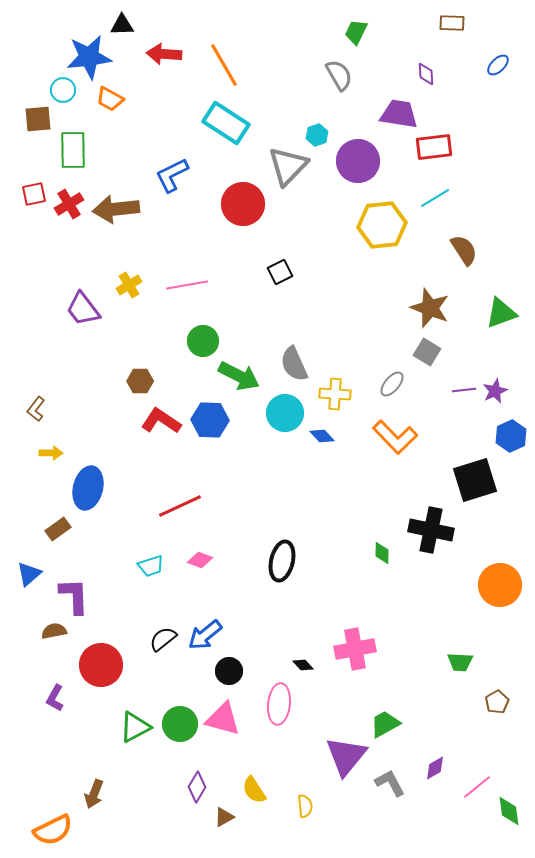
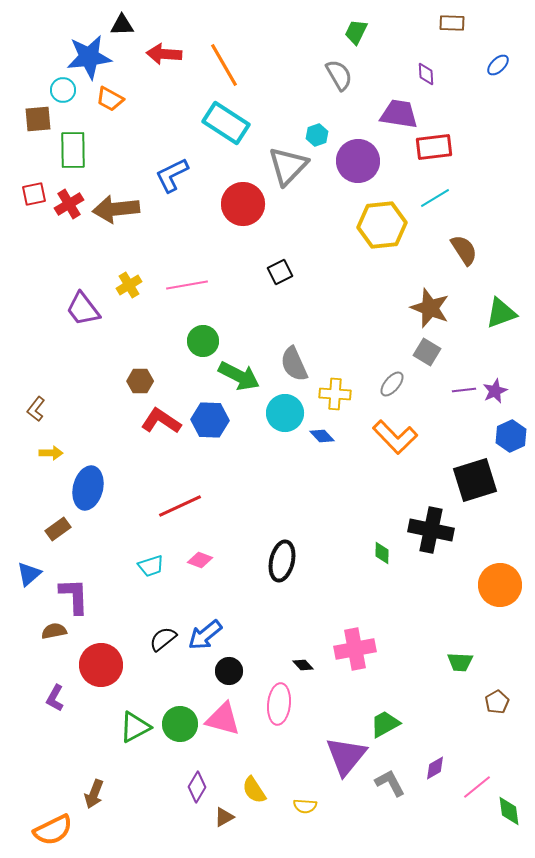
yellow semicircle at (305, 806): rotated 100 degrees clockwise
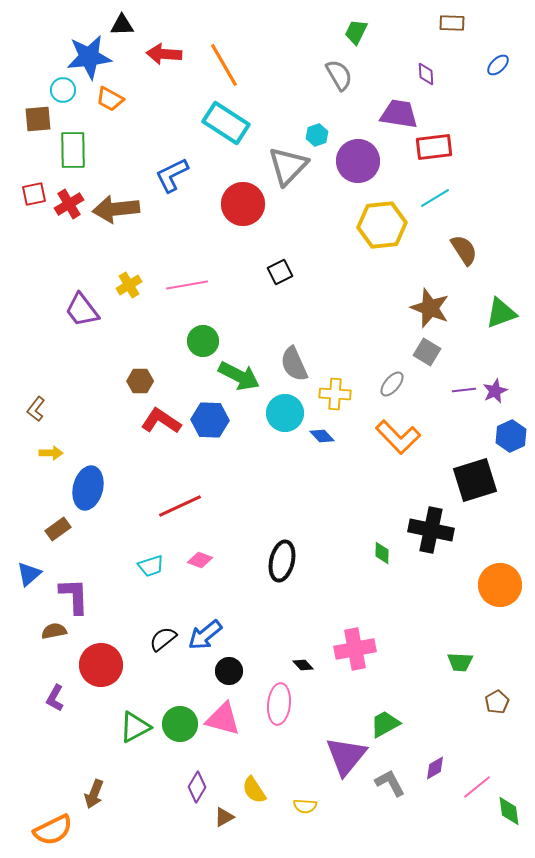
purple trapezoid at (83, 309): moved 1 px left, 1 px down
orange L-shape at (395, 437): moved 3 px right
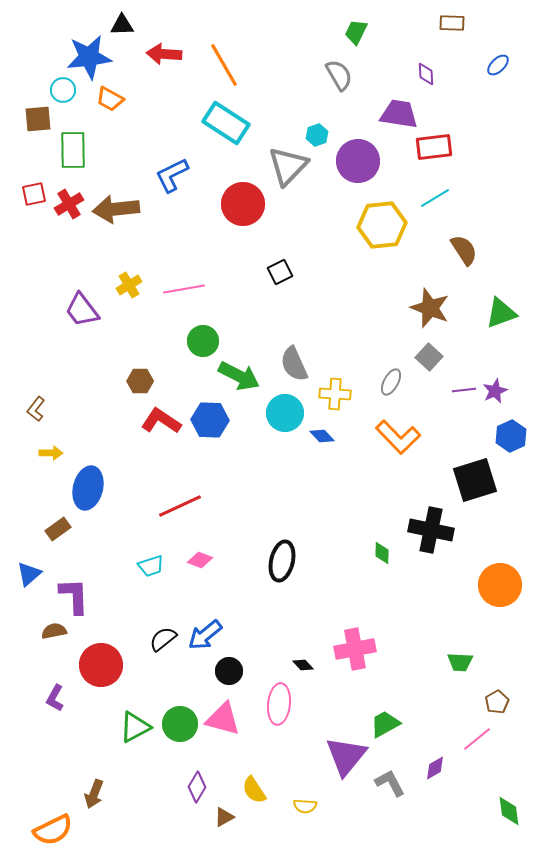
pink line at (187, 285): moved 3 px left, 4 px down
gray square at (427, 352): moved 2 px right, 5 px down; rotated 12 degrees clockwise
gray ellipse at (392, 384): moved 1 px left, 2 px up; rotated 12 degrees counterclockwise
pink line at (477, 787): moved 48 px up
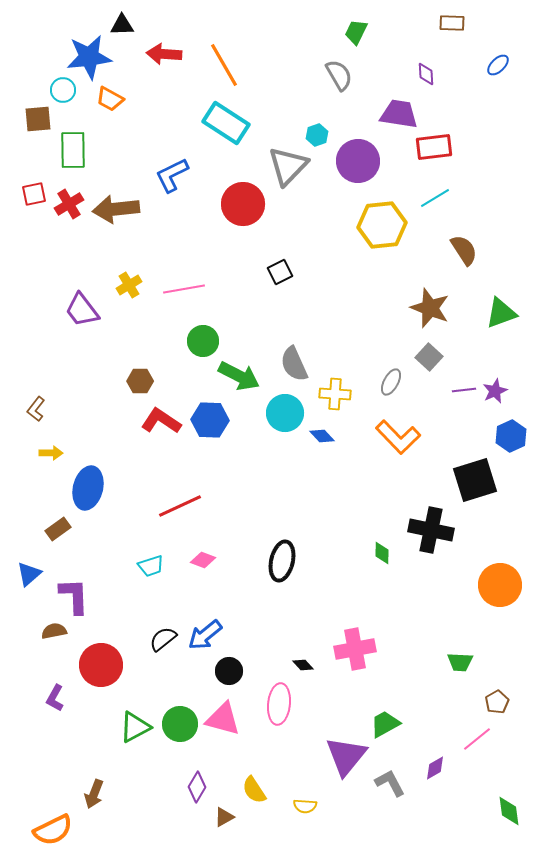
pink diamond at (200, 560): moved 3 px right
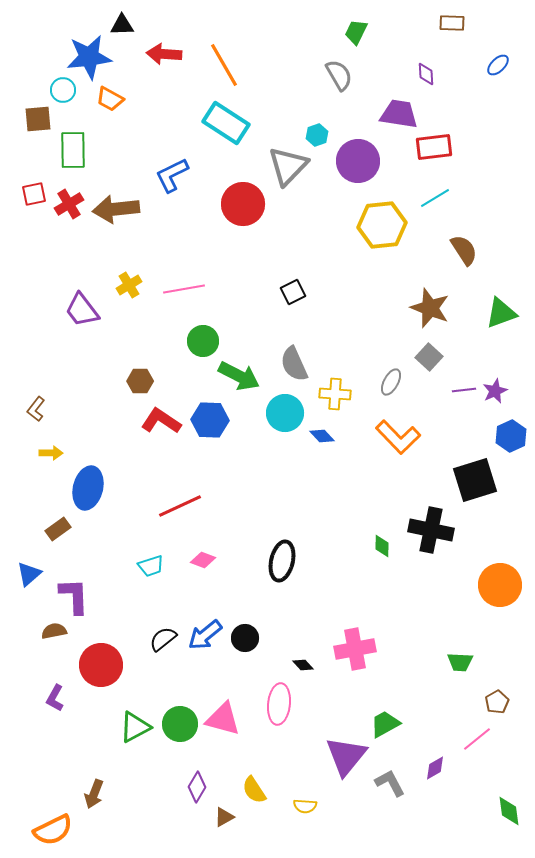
black square at (280, 272): moved 13 px right, 20 px down
green diamond at (382, 553): moved 7 px up
black circle at (229, 671): moved 16 px right, 33 px up
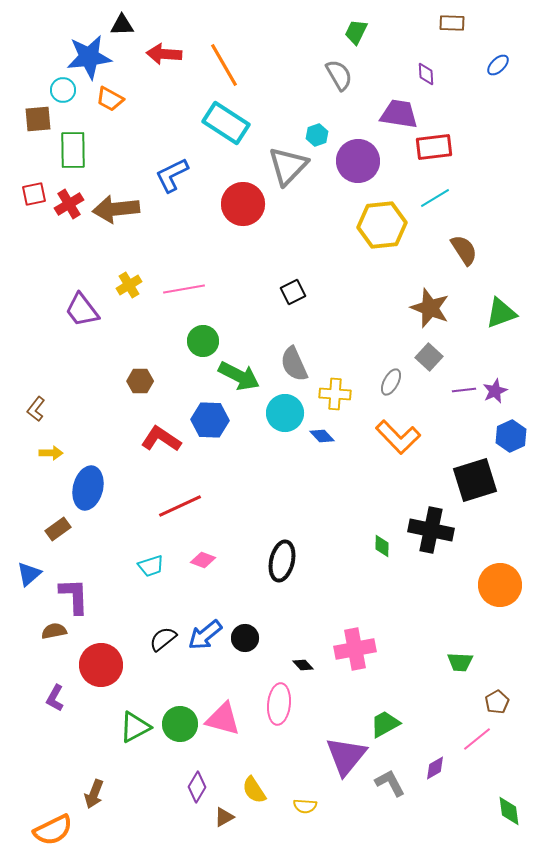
red L-shape at (161, 421): moved 18 px down
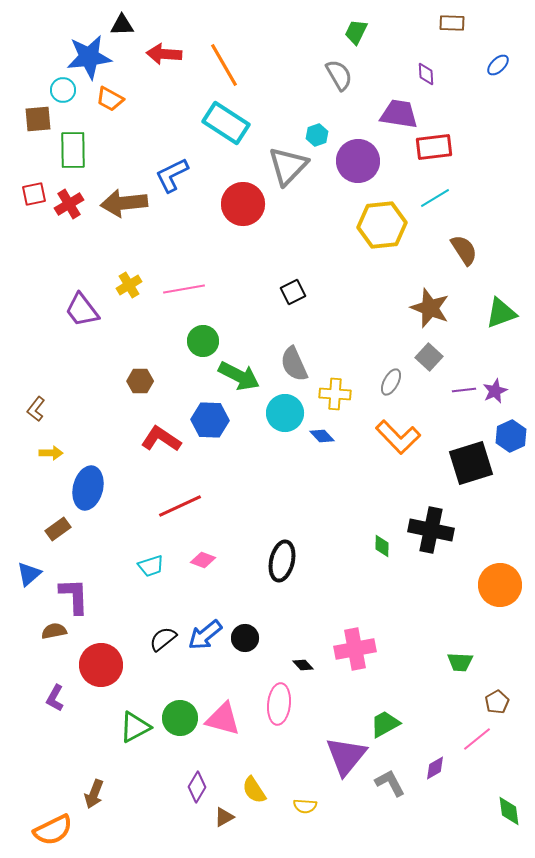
brown arrow at (116, 209): moved 8 px right, 6 px up
black square at (475, 480): moved 4 px left, 17 px up
green circle at (180, 724): moved 6 px up
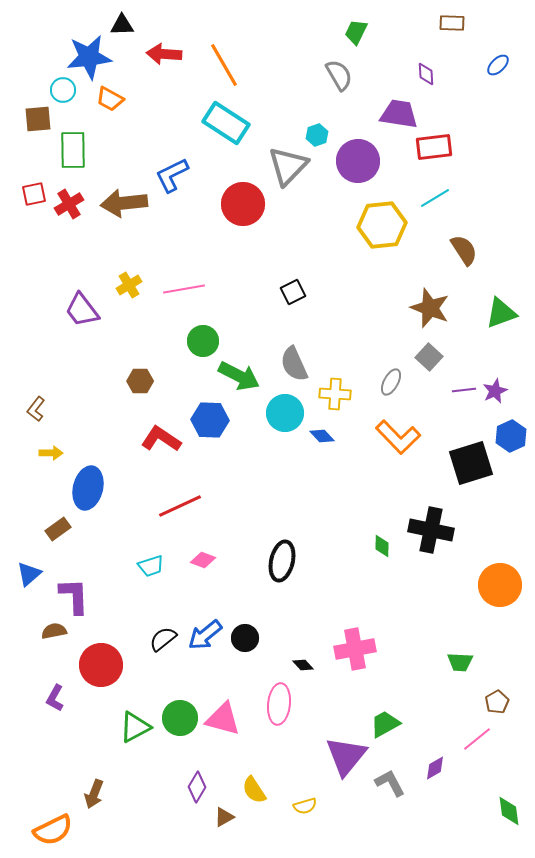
yellow semicircle at (305, 806): rotated 20 degrees counterclockwise
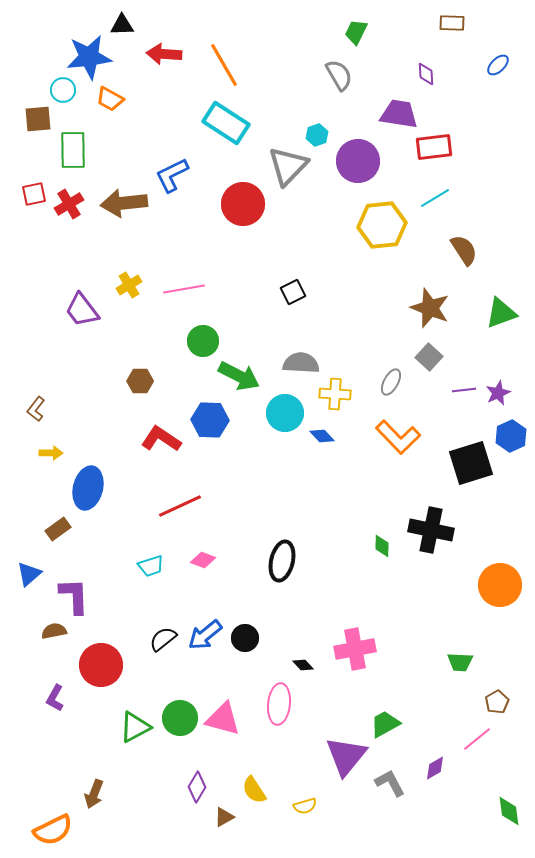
gray semicircle at (294, 364): moved 7 px right, 1 px up; rotated 117 degrees clockwise
purple star at (495, 391): moved 3 px right, 2 px down
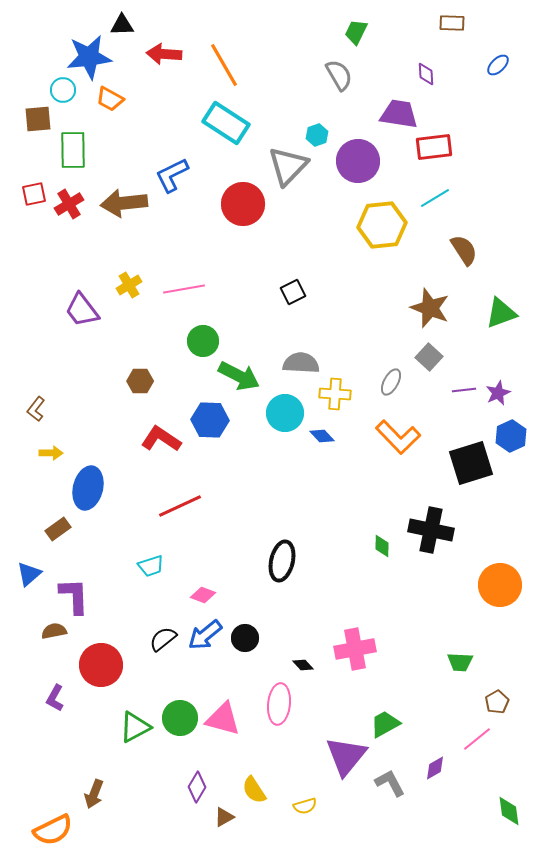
pink diamond at (203, 560): moved 35 px down
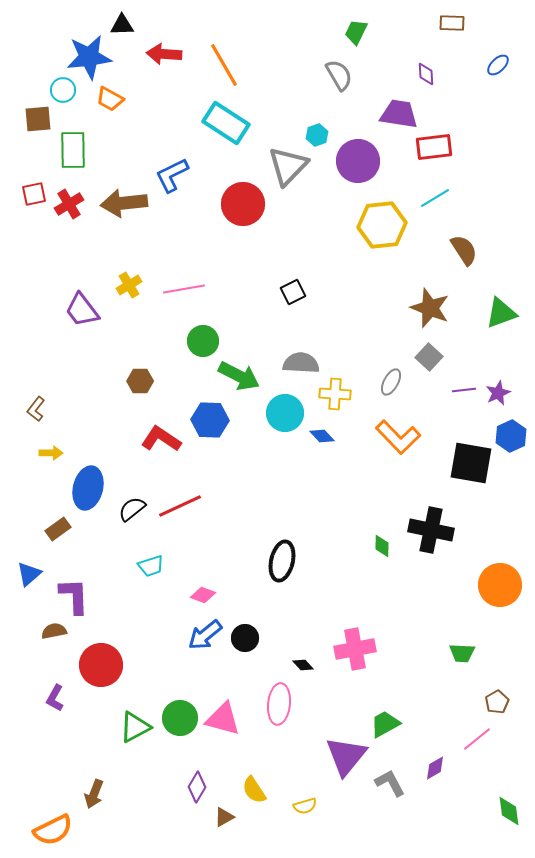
black square at (471, 463): rotated 27 degrees clockwise
black semicircle at (163, 639): moved 31 px left, 130 px up
green trapezoid at (460, 662): moved 2 px right, 9 px up
